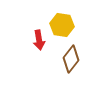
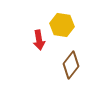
brown diamond: moved 6 px down
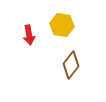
red arrow: moved 10 px left, 5 px up
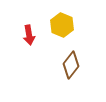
yellow hexagon: rotated 15 degrees clockwise
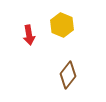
brown diamond: moved 3 px left, 10 px down
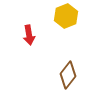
yellow hexagon: moved 4 px right, 9 px up; rotated 15 degrees clockwise
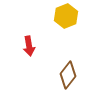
red arrow: moved 11 px down
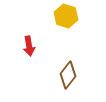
yellow hexagon: rotated 20 degrees counterclockwise
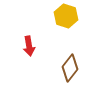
brown diamond: moved 2 px right, 7 px up
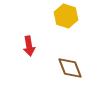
brown diamond: rotated 60 degrees counterclockwise
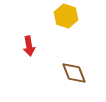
brown diamond: moved 4 px right, 5 px down
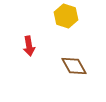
brown diamond: moved 7 px up; rotated 8 degrees counterclockwise
